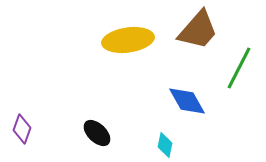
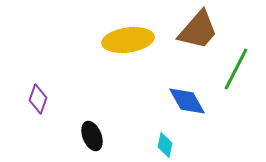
green line: moved 3 px left, 1 px down
purple diamond: moved 16 px right, 30 px up
black ellipse: moved 5 px left, 3 px down; rotated 24 degrees clockwise
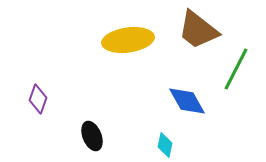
brown trapezoid: rotated 87 degrees clockwise
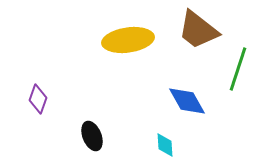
green line: moved 2 px right; rotated 9 degrees counterclockwise
cyan diamond: rotated 15 degrees counterclockwise
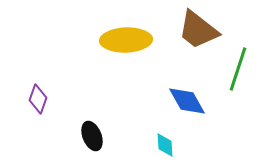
yellow ellipse: moved 2 px left; rotated 6 degrees clockwise
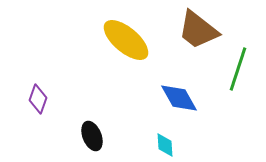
yellow ellipse: rotated 42 degrees clockwise
blue diamond: moved 8 px left, 3 px up
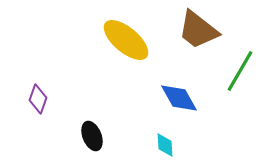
green line: moved 2 px right, 2 px down; rotated 12 degrees clockwise
